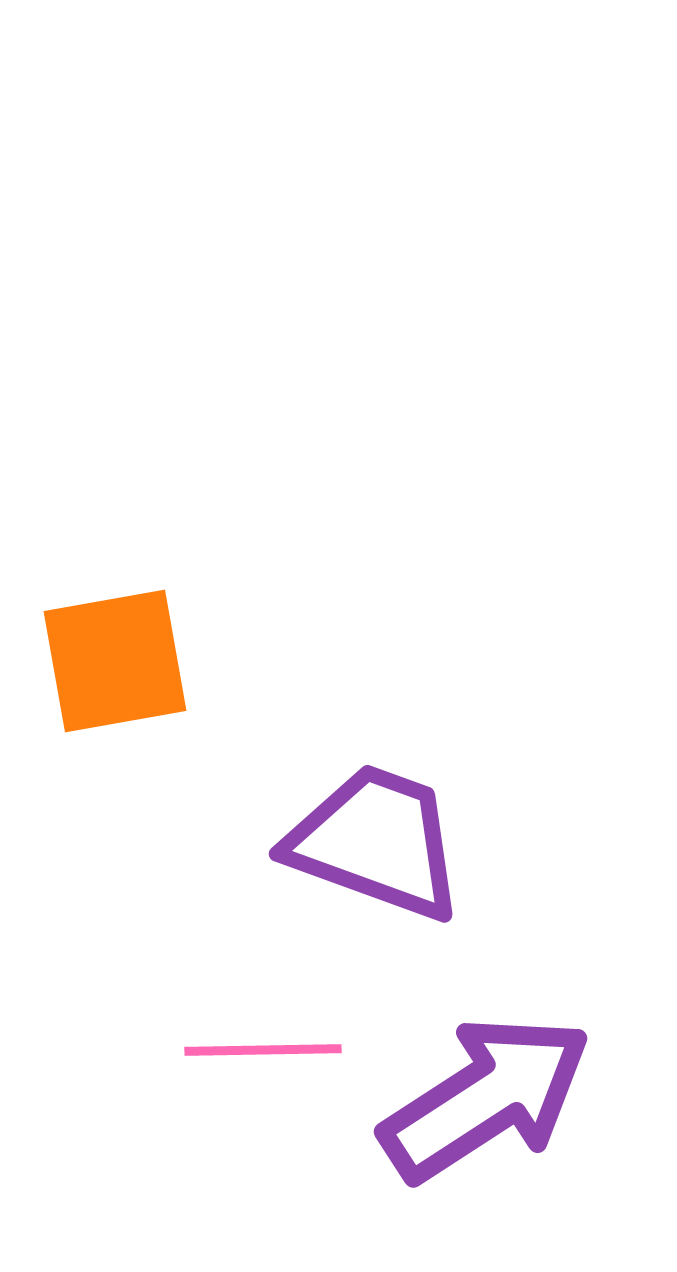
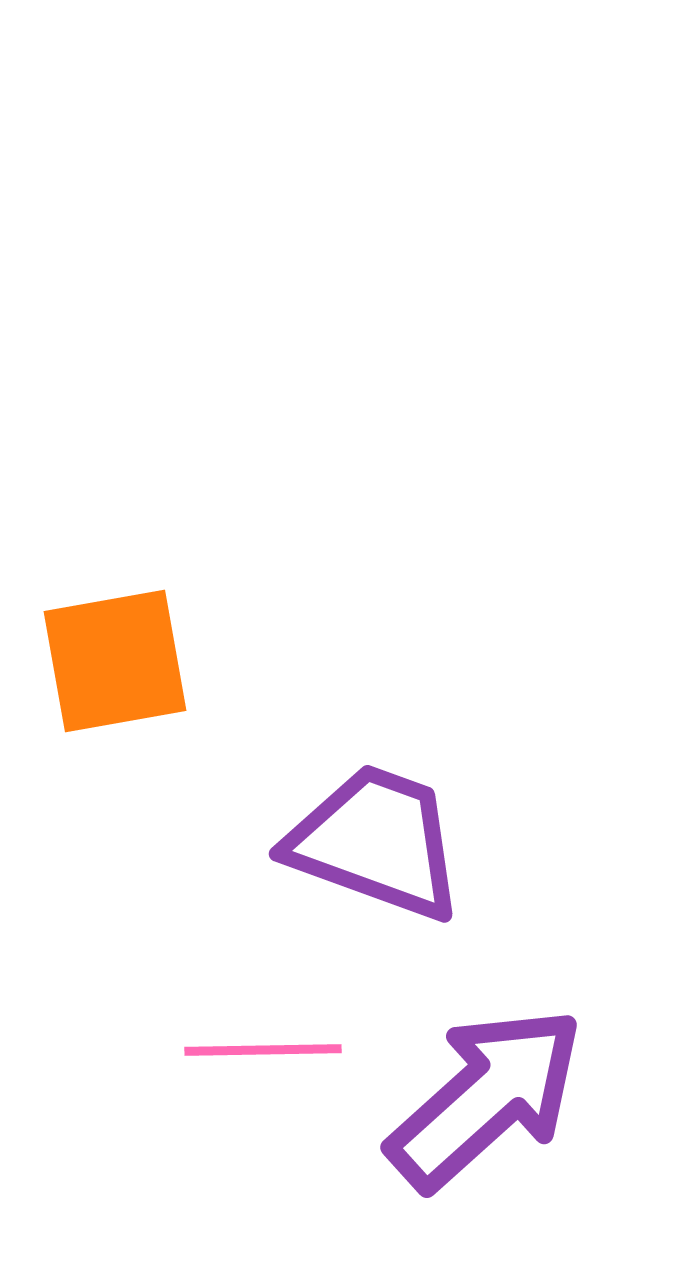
purple arrow: rotated 9 degrees counterclockwise
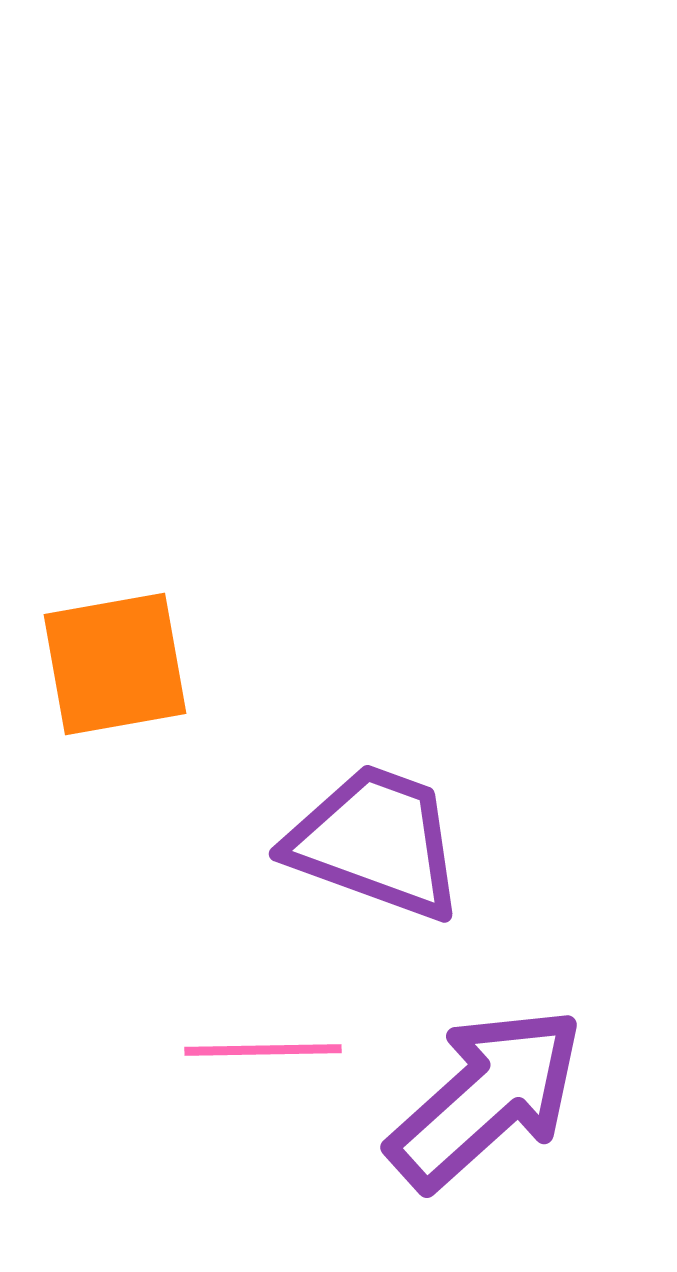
orange square: moved 3 px down
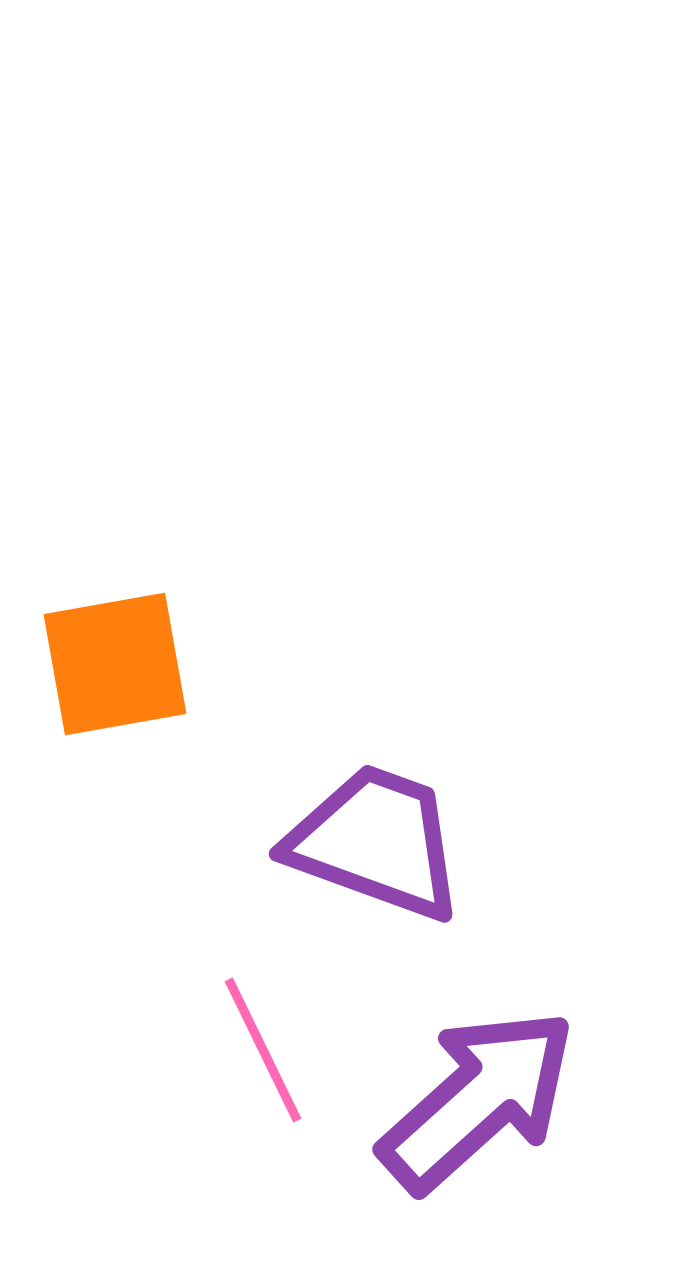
pink line: rotated 65 degrees clockwise
purple arrow: moved 8 px left, 2 px down
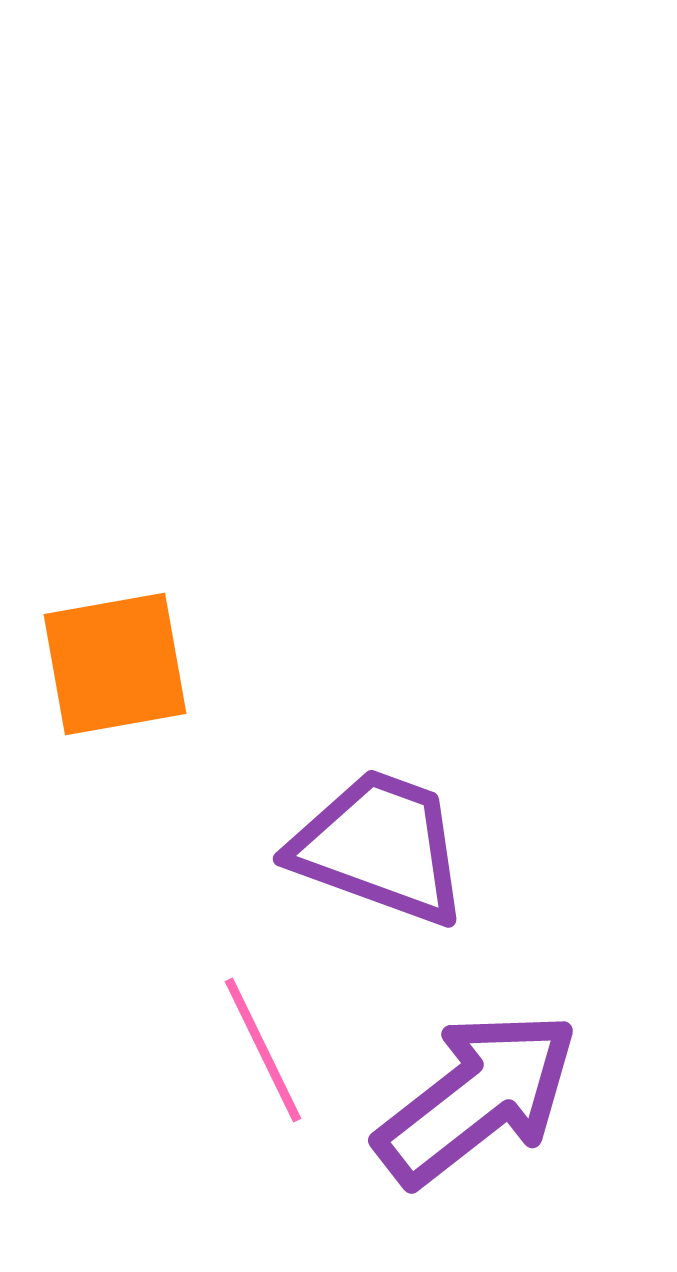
purple trapezoid: moved 4 px right, 5 px down
purple arrow: moved 1 px left, 2 px up; rotated 4 degrees clockwise
